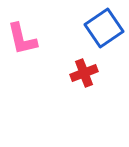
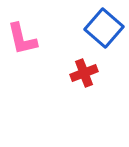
blue square: rotated 15 degrees counterclockwise
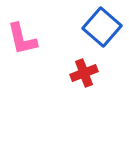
blue square: moved 2 px left, 1 px up
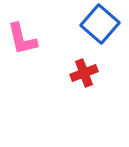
blue square: moved 2 px left, 3 px up
